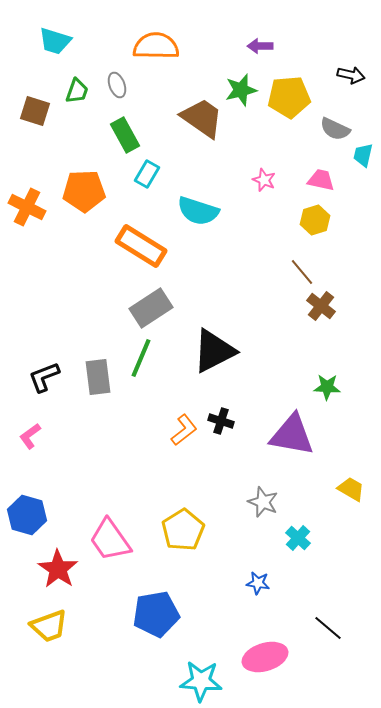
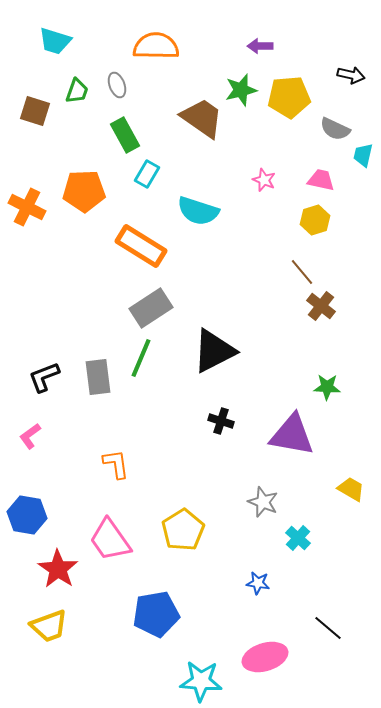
orange L-shape at (184, 430): moved 68 px left, 34 px down; rotated 60 degrees counterclockwise
blue hexagon at (27, 515): rotated 6 degrees counterclockwise
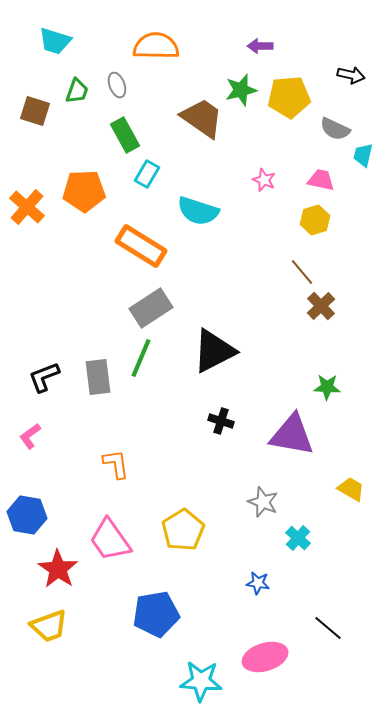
orange cross at (27, 207): rotated 15 degrees clockwise
brown cross at (321, 306): rotated 8 degrees clockwise
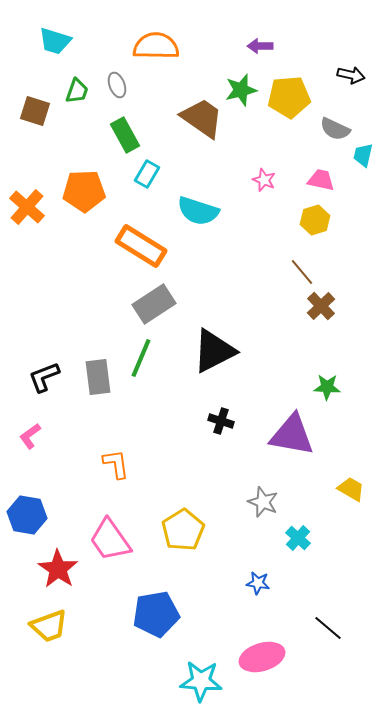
gray rectangle at (151, 308): moved 3 px right, 4 px up
pink ellipse at (265, 657): moved 3 px left
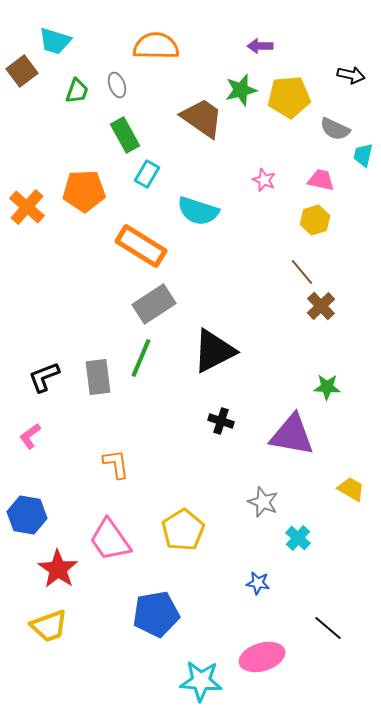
brown square at (35, 111): moved 13 px left, 40 px up; rotated 36 degrees clockwise
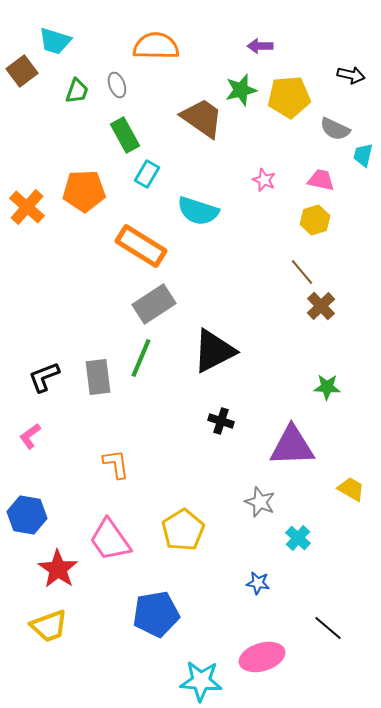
purple triangle at (292, 435): moved 11 px down; rotated 12 degrees counterclockwise
gray star at (263, 502): moved 3 px left
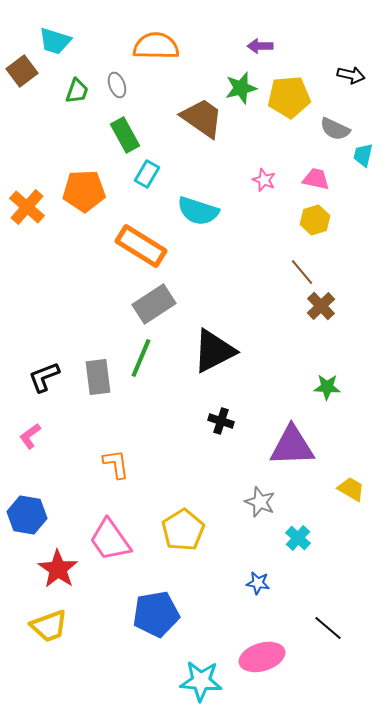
green star at (241, 90): moved 2 px up
pink trapezoid at (321, 180): moved 5 px left, 1 px up
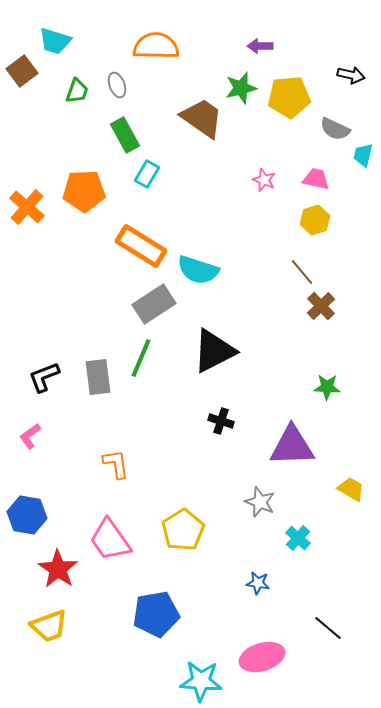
cyan semicircle at (198, 211): moved 59 px down
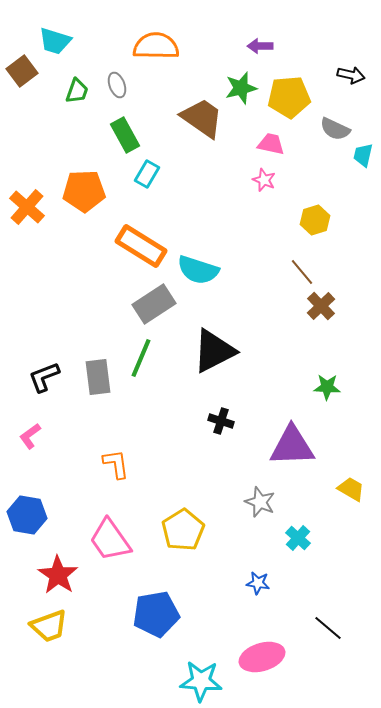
pink trapezoid at (316, 179): moved 45 px left, 35 px up
red star at (58, 569): moved 6 px down
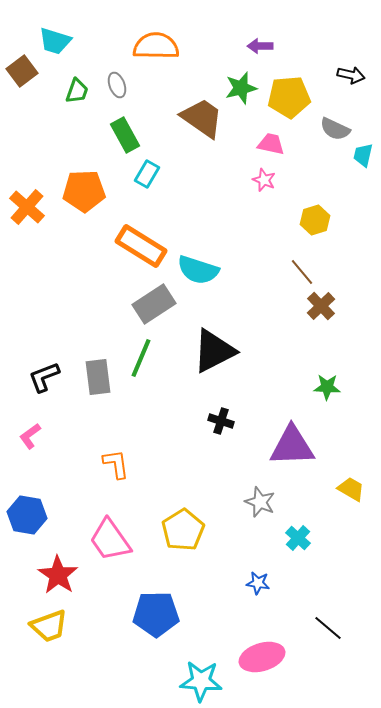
blue pentagon at (156, 614): rotated 9 degrees clockwise
